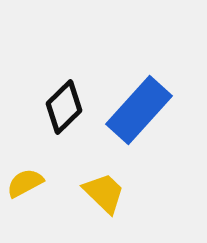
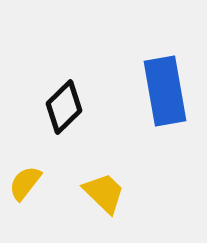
blue rectangle: moved 26 px right, 19 px up; rotated 52 degrees counterclockwise
yellow semicircle: rotated 24 degrees counterclockwise
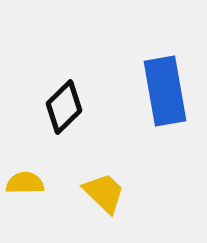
yellow semicircle: rotated 51 degrees clockwise
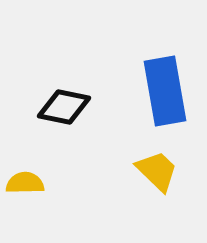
black diamond: rotated 56 degrees clockwise
yellow trapezoid: moved 53 px right, 22 px up
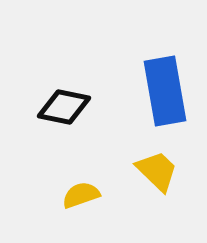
yellow semicircle: moved 56 px right, 12 px down; rotated 18 degrees counterclockwise
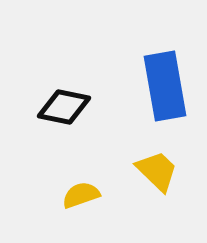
blue rectangle: moved 5 px up
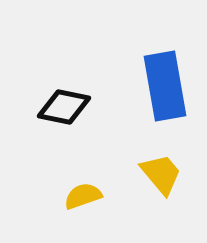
yellow trapezoid: moved 4 px right, 3 px down; rotated 6 degrees clockwise
yellow semicircle: moved 2 px right, 1 px down
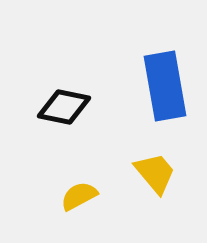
yellow trapezoid: moved 6 px left, 1 px up
yellow semicircle: moved 4 px left; rotated 9 degrees counterclockwise
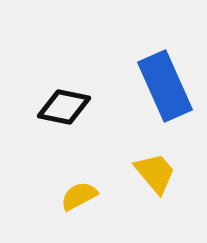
blue rectangle: rotated 14 degrees counterclockwise
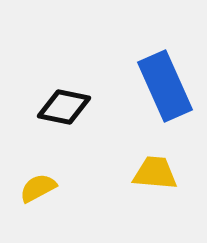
yellow trapezoid: rotated 45 degrees counterclockwise
yellow semicircle: moved 41 px left, 8 px up
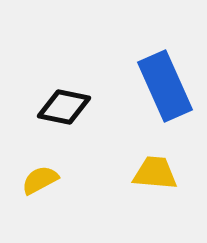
yellow semicircle: moved 2 px right, 8 px up
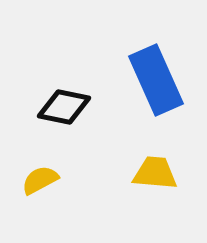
blue rectangle: moved 9 px left, 6 px up
